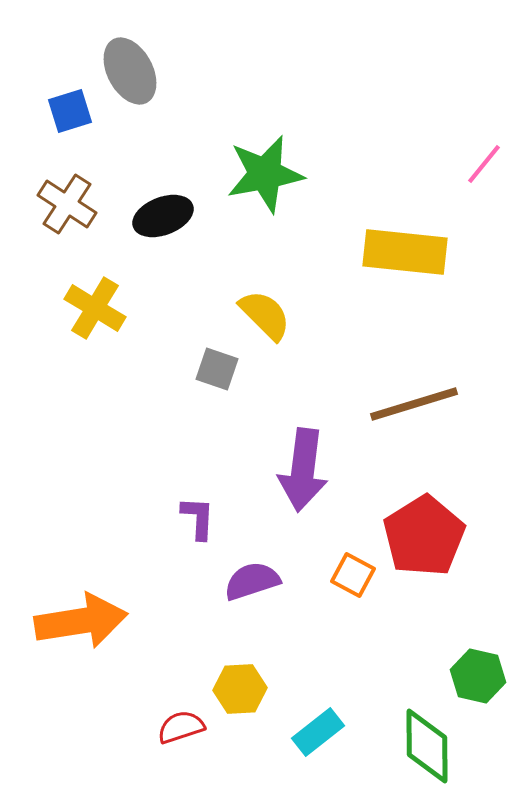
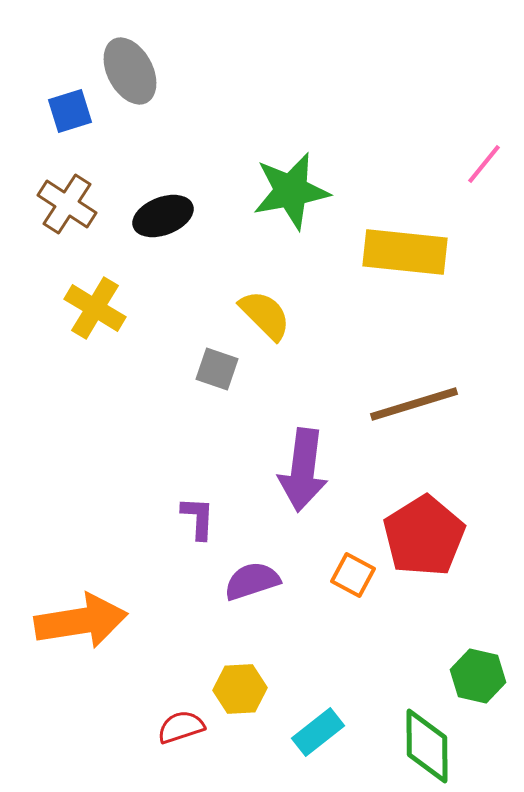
green star: moved 26 px right, 17 px down
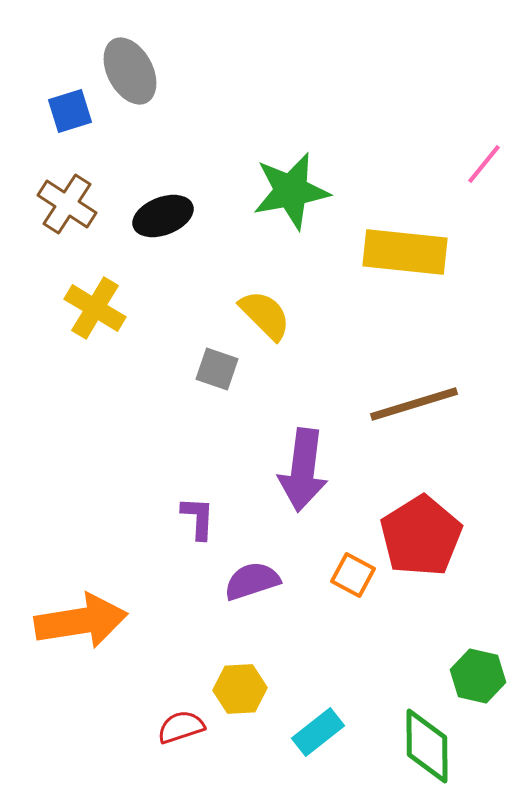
red pentagon: moved 3 px left
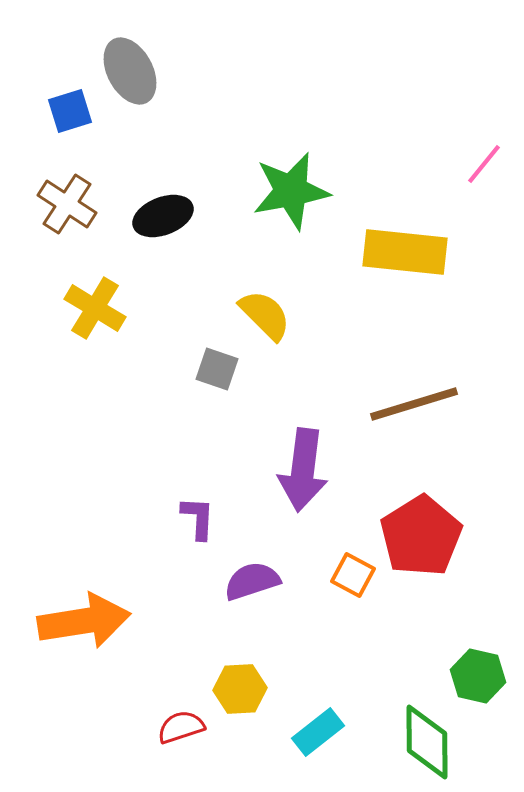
orange arrow: moved 3 px right
green diamond: moved 4 px up
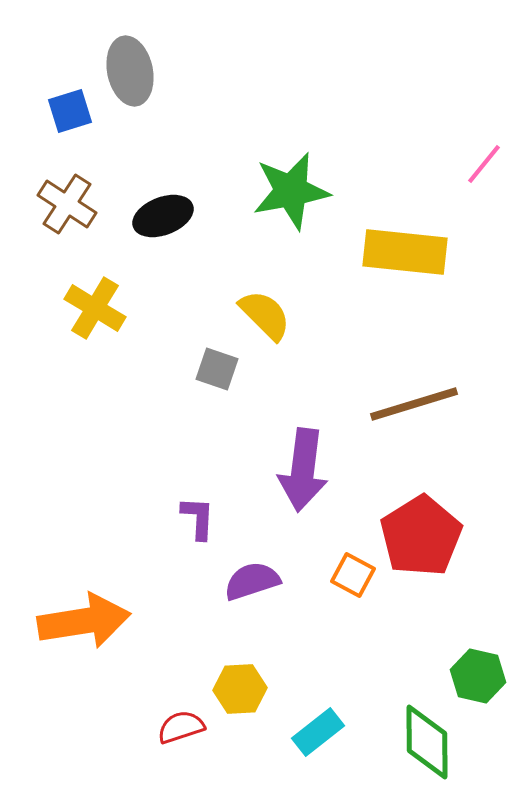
gray ellipse: rotated 16 degrees clockwise
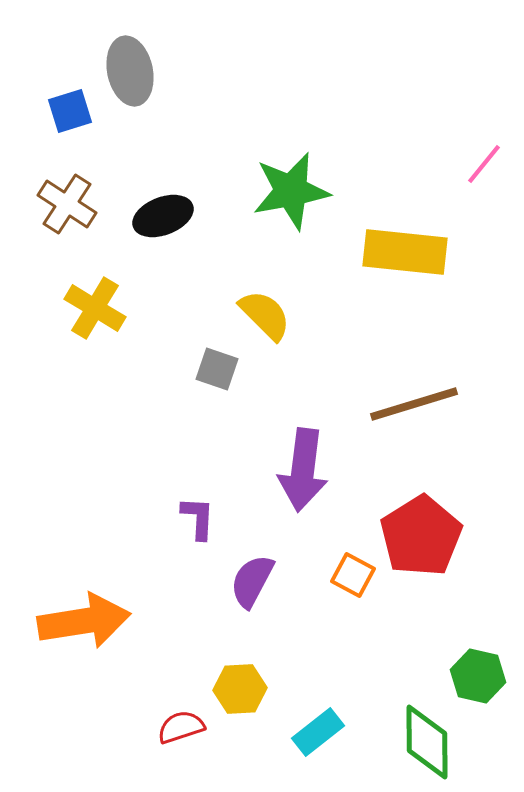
purple semicircle: rotated 44 degrees counterclockwise
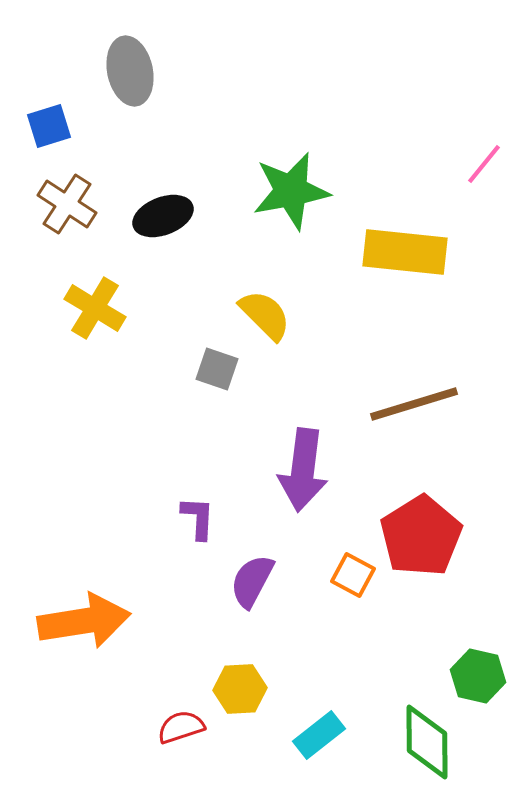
blue square: moved 21 px left, 15 px down
cyan rectangle: moved 1 px right, 3 px down
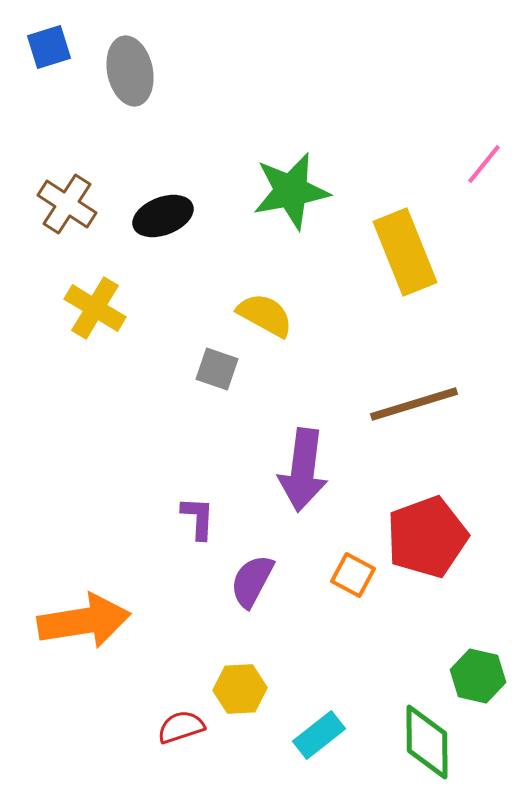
blue square: moved 79 px up
yellow rectangle: rotated 62 degrees clockwise
yellow semicircle: rotated 16 degrees counterclockwise
red pentagon: moved 6 px right, 1 px down; rotated 12 degrees clockwise
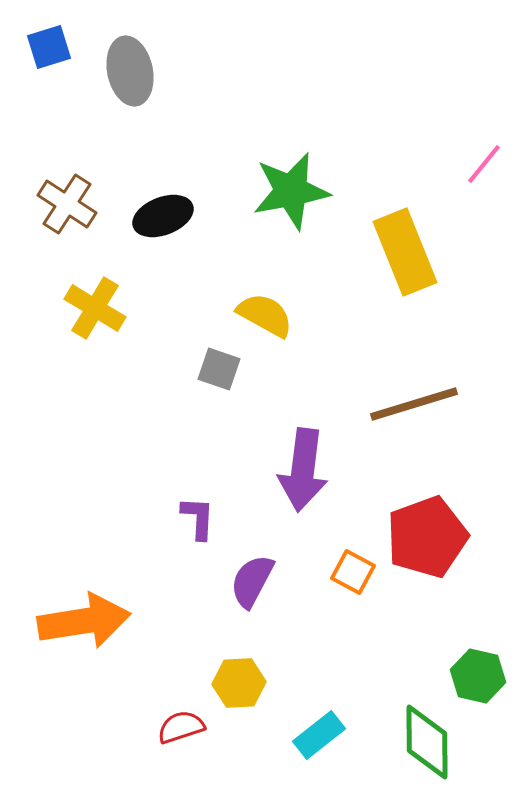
gray square: moved 2 px right
orange square: moved 3 px up
yellow hexagon: moved 1 px left, 6 px up
